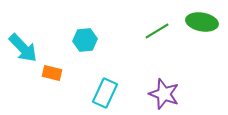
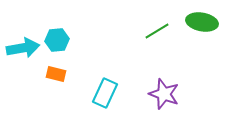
cyan hexagon: moved 28 px left
cyan arrow: rotated 56 degrees counterclockwise
orange rectangle: moved 4 px right, 1 px down
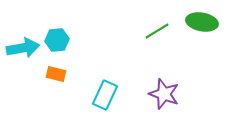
cyan rectangle: moved 2 px down
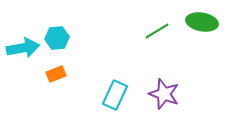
cyan hexagon: moved 2 px up
orange rectangle: rotated 36 degrees counterclockwise
cyan rectangle: moved 10 px right
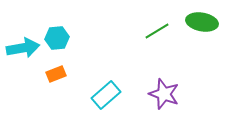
cyan rectangle: moved 9 px left; rotated 24 degrees clockwise
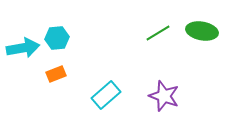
green ellipse: moved 9 px down
green line: moved 1 px right, 2 px down
purple star: moved 2 px down
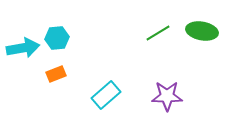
purple star: moved 3 px right; rotated 20 degrees counterclockwise
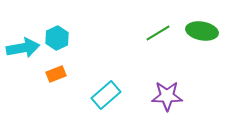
cyan hexagon: rotated 20 degrees counterclockwise
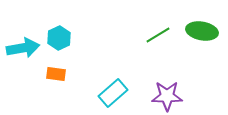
green line: moved 2 px down
cyan hexagon: moved 2 px right
orange rectangle: rotated 30 degrees clockwise
cyan rectangle: moved 7 px right, 2 px up
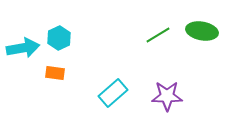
orange rectangle: moved 1 px left, 1 px up
